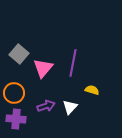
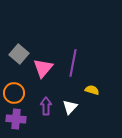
purple arrow: rotated 72 degrees counterclockwise
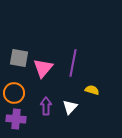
gray square: moved 4 px down; rotated 30 degrees counterclockwise
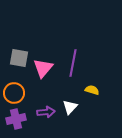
purple arrow: moved 6 px down; rotated 84 degrees clockwise
purple cross: rotated 18 degrees counterclockwise
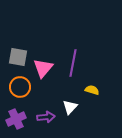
gray square: moved 1 px left, 1 px up
orange circle: moved 6 px right, 6 px up
purple arrow: moved 5 px down
purple cross: rotated 12 degrees counterclockwise
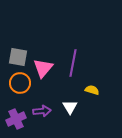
orange circle: moved 4 px up
white triangle: rotated 14 degrees counterclockwise
purple arrow: moved 4 px left, 6 px up
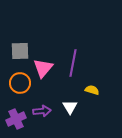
gray square: moved 2 px right, 6 px up; rotated 12 degrees counterclockwise
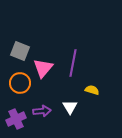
gray square: rotated 24 degrees clockwise
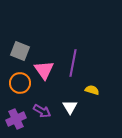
pink triangle: moved 1 px right, 2 px down; rotated 15 degrees counterclockwise
purple arrow: rotated 36 degrees clockwise
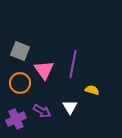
purple line: moved 1 px down
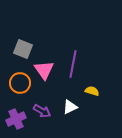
gray square: moved 3 px right, 2 px up
yellow semicircle: moved 1 px down
white triangle: rotated 35 degrees clockwise
